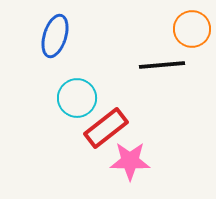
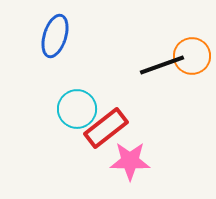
orange circle: moved 27 px down
black line: rotated 15 degrees counterclockwise
cyan circle: moved 11 px down
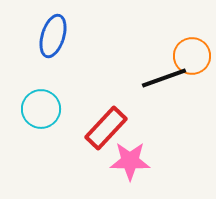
blue ellipse: moved 2 px left
black line: moved 2 px right, 13 px down
cyan circle: moved 36 px left
red rectangle: rotated 9 degrees counterclockwise
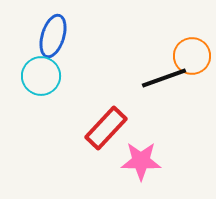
cyan circle: moved 33 px up
pink star: moved 11 px right
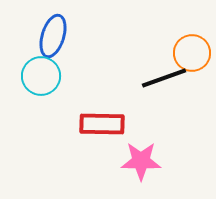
orange circle: moved 3 px up
red rectangle: moved 4 px left, 4 px up; rotated 48 degrees clockwise
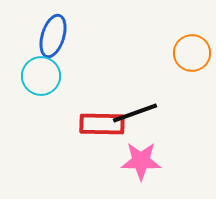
black line: moved 29 px left, 35 px down
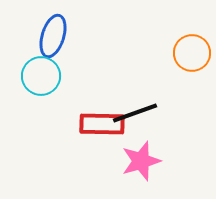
pink star: rotated 18 degrees counterclockwise
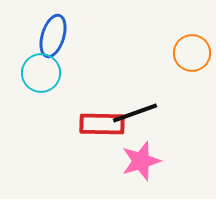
cyan circle: moved 3 px up
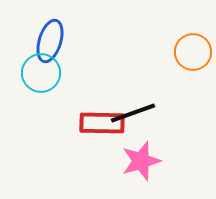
blue ellipse: moved 3 px left, 5 px down
orange circle: moved 1 px right, 1 px up
black line: moved 2 px left
red rectangle: moved 1 px up
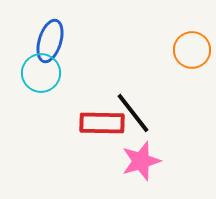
orange circle: moved 1 px left, 2 px up
black line: rotated 72 degrees clockwise
